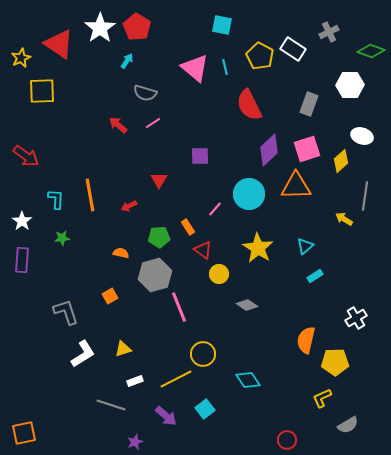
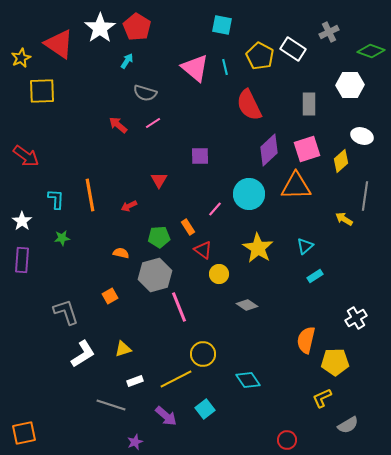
gray rectangle at (309, 104): rotated 20 degrees counterclockwise
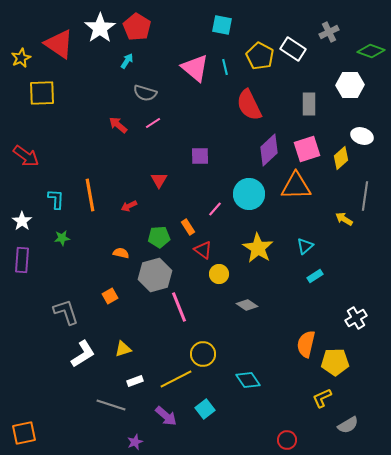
yellow square at (42, 91): moved 2 px down
yellow diamond at (341, 161): moved 3 px up
orange semicircle at (306, 340): moved 4 px down
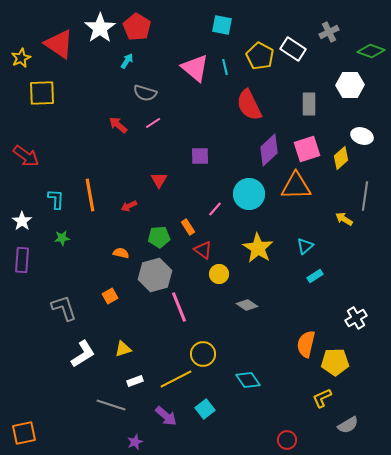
gray L-shape at (66, 312): moved 2 px left, 4 px up
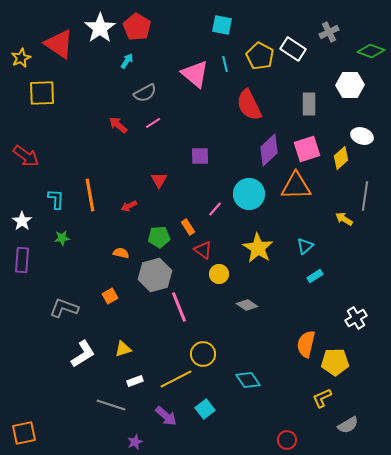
cyan line at (225, 67): moved 3 px up
pink triangle at (195, 68): moved 6 px down
gray semicircle at (145, 93): rotated 45 degrees counterclockwise
gray L-shape at (64, 308): rotated 52 degrees counterclockwise
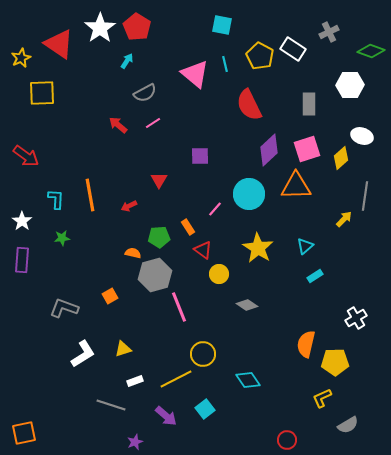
yellow arrow at (344, 219): rotated 102 degrees clockwise
orange semicircle at (121, 253): moved 12 px right
